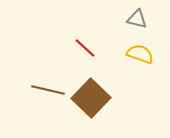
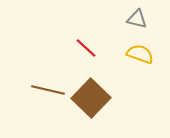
red line: moved 1 px right
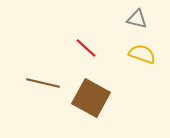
yellow semicircle: moved 2 px right
brown line: moved 5 px left, 7 px up
brown square: rotated 15 degrees counterclockwise
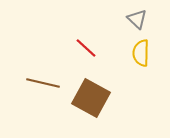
gray triangle: rotated 30 degrees clockwise
yellow semicircle: moved 1 px left, 1 px up; rotated 108 degrees counterclockwise
